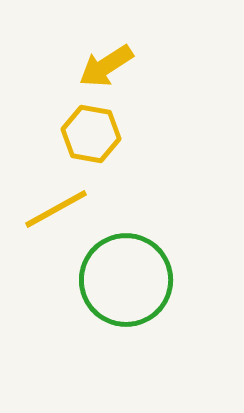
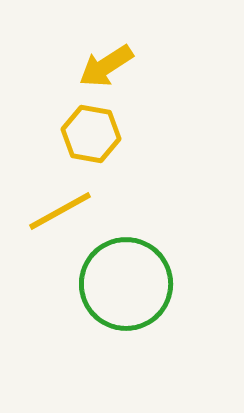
yellow line: moved 4 px right, 2 px down
green circle: moved 4 px down
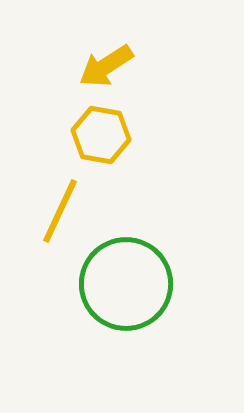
yellow hexagon: moved 10 px right, 1 px down
yellow line: rotated 36 degrees counterclockwise
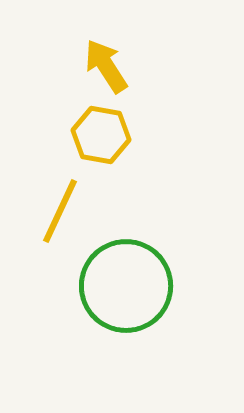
yellow arrow: rotated 90 degrees clockwise
green circle: moved 2 px down
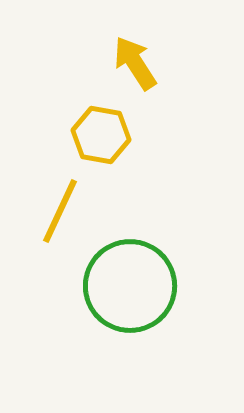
yellow arrow: moved 29 px right, 3 px up
green circle: moved 4 px right
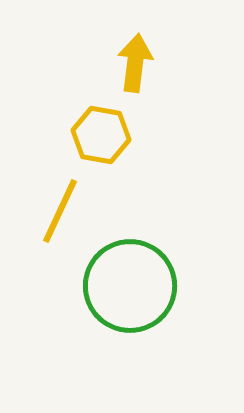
yellow arrow: rotated 40 degrees clockwise
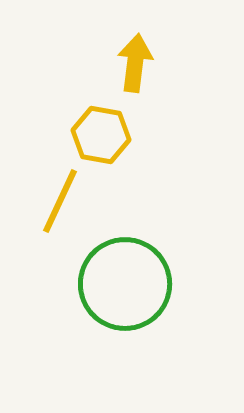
yellow line: moved 10 px up
green circle: moved 5 px left, 2 px up
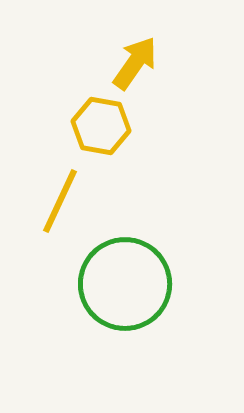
yellow arrow: rotated 28 degrees clockwise
yellow hexagon: moved 9 px up
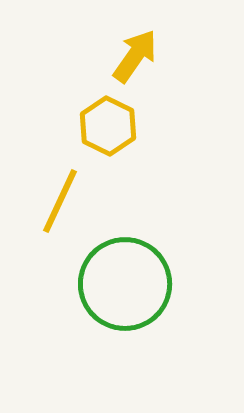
yellow arrow: moved 7 px up
yellow hexagon: moved 7 px right; rotated 16 degrees clockwise
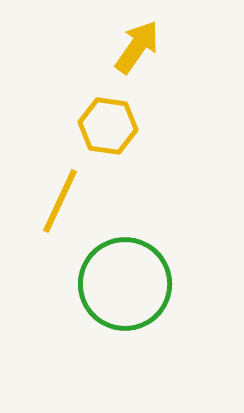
yellow arrow: moved 2 px right, 9 px up
yellow hexagon: rotated 18 degrees counterclockwise
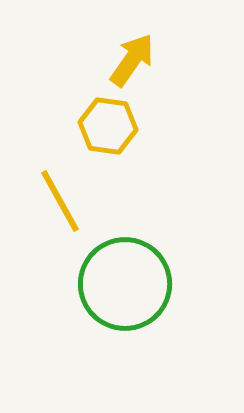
yellow arrow: moved 5 px left, 13 px down
yellow line: rotated 54 degrees counterclockwise
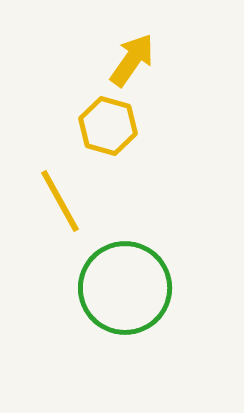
yellow hexagon: rotated 8 degrees clockwise
green circle: moved 4 px down
